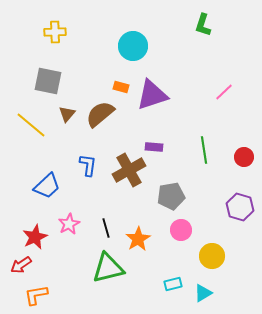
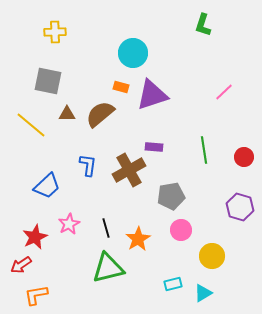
cyan circle: moved 7 px down
brown triangle: rotated 48 degrees clockwise
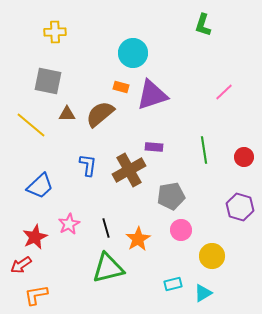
blue trapezoid: moved 7 px left
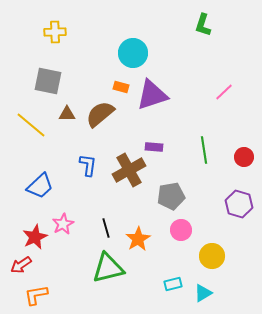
purple hexagon: moved 1 px left, 3 px up
pink star: moved 6 px left
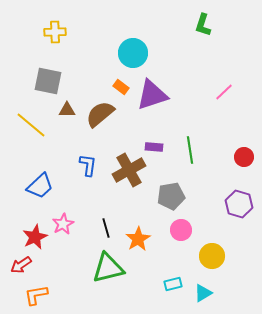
orange rectangle: rotated 21 degrees clockwise
brown triangle: moved 4 px up
green line: moved 14 px left
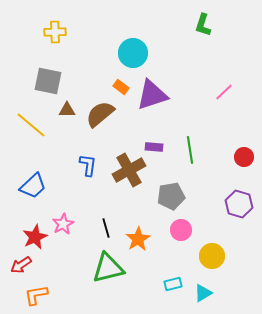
blue trapezoid: moved 7 px left
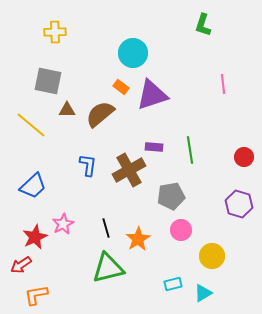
pink line: moved 1 px left, 8 px up; rotated 54 degrees counterclockwise
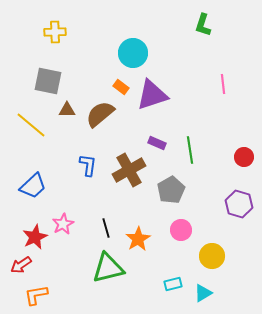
purple rectangle: moved 3 px right, 4 px up; rotated 18 degrees clockwise
gray pentagon: moved 6 px up; rotated 20 degrees counterclockwise
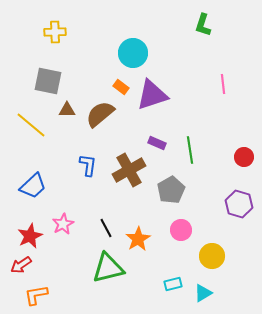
black line: rotated 12 degrees counterclockwise
red star: moved 5 px left, 1 px up
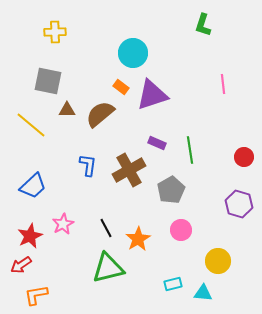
yellow circle: moved 6 px right, 5 px down
cyan triangle: rotated 36 degrees clockwise
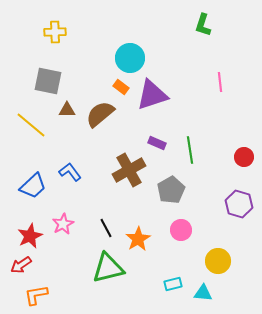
cyan circle: moved 3 px left, 5 px down
pink line: moved 3 px left, 2 px up
blue L-shape: moved 18 px left, 7 px down; rotated 45 degrees counterclockwise
